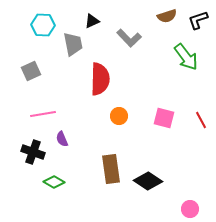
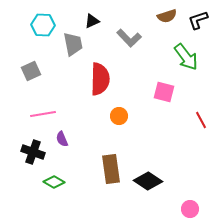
pink square: moved 26 px up
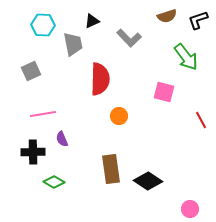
black cross: rotated 20 degrees counterclockwise
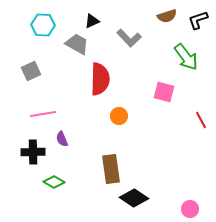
gray trapezoid: moved 4 px right; rotated 50 degrees counterclockwise
black diamond: moved 14 px left, 17 px down
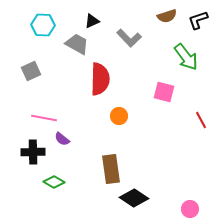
pink line: moved 1 px right, 4 px down; rotated 20 degrees clockwise
purple semicircle: rotated 28 degrees counterclockwise
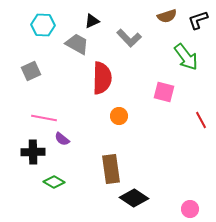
red semicircle: moved 2 px right, 1 px up
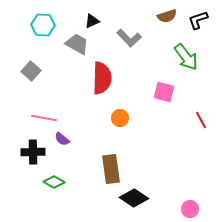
gray square: rotated 24 degrees counterclockwise
orange circle: moved 1 px right, 2 px down
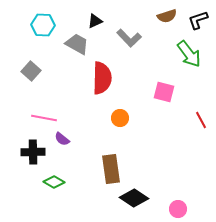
black triangle: moved 3 px right
green arrow: moved 3 px right, 3 px up
pink circle: moved 12 px left
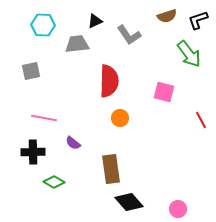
gray L-shape: moved 3 px up; rotated 10 degrees clockwise
gray trapezoid: rotated 35 degrees counterclockwise
gray square: rotated 36 degrees clockwise
red semicircle: moved 7 px right, 3 px down
purple semicircle: moved 11 px right, 4 px down
black diamond: moved 5 px left, 4 px down; rotated 16 degrees clockwise
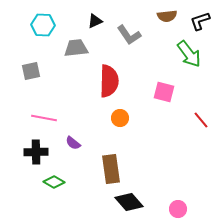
brown semicircle: rotated 12 degrees clockwise
black L-shape: moved 2 px right, 1 px down
gray trapezoid: moved 1 px left, 4 px down
red line: rotated 12 degrees counterclockwise
black cross: moved 3 px right
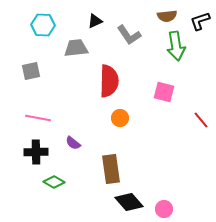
green arrow: moved 13 px left, 8 px up; rotated 28 degrees clockwise
pink line: moved 6 px left
pink circle: moved 14 px left
